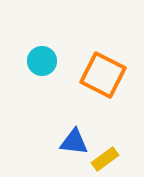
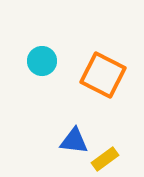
blue triangle: moved 1 px up
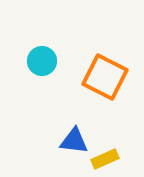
orange square: moved 2 px right, 2 px down
yellow rectangle: rotated 12 degrees clockwise
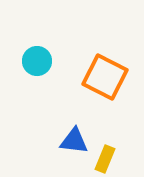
cyan circle: moved 5 px left
yellow rectangle: rotated 44 degrees counterclockwise
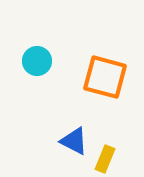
orange square: rotated 12 degrees counterclockwise
blue triangle: rotated 20 degrees clockwise
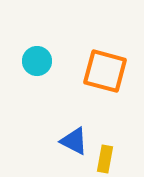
orange square: moved 6 px up
yellow rectangle: rotated 12 degrees counterclockwise
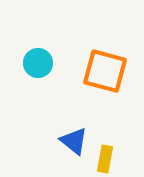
cyan circle: moved 1 px right, 2 px down
blue triangle: rotated 12 degrees clockwise
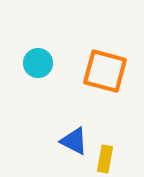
blue triangle: rotated 12 degrees counterclockwise
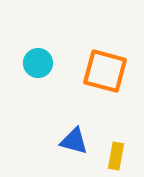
blue triangle: rotated 12 degrees counterclockwise
yellow rectangle: moved 11 px right, 3 px up
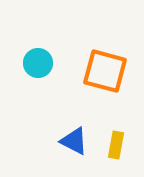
blue triangle: rotated 12 degrees clockwise
yellow rectangle: moved 11 px up
